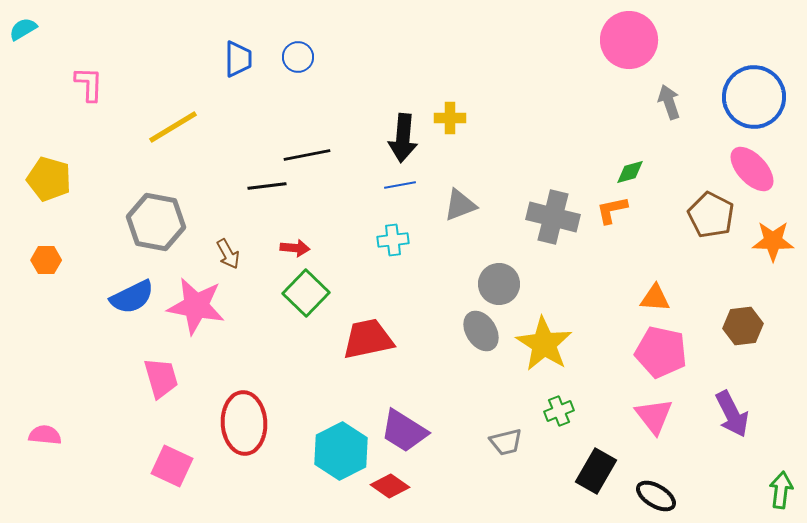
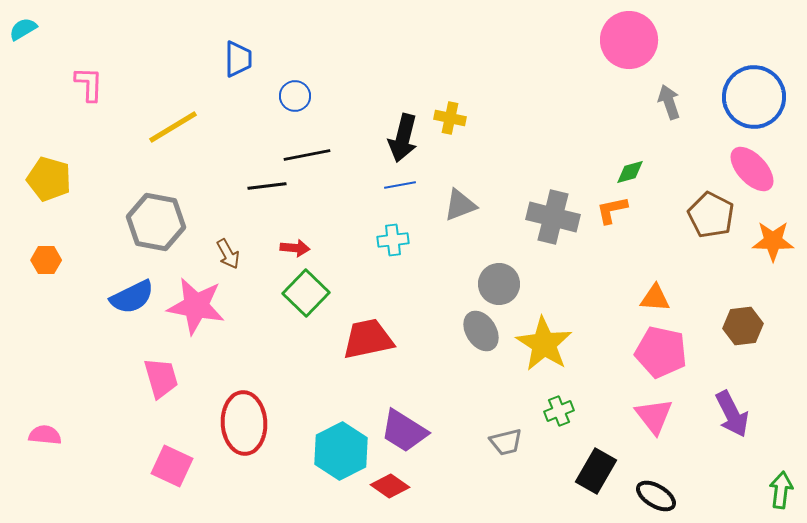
blue circle at (298, 57): moved 3 px left, 39 px down
yellow cross at (450, 118): rotated 12 degrees clockwise
black arrow at (403, 138): rotated 9 degrees clockwise
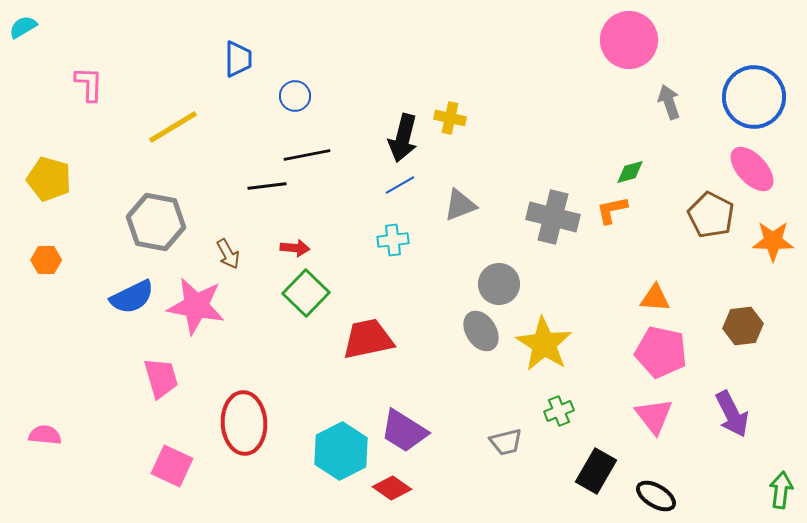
cyan semicircle at (23, 29): moved 2 px up
blue line at (400, 185): rotated 20 degrees counterclockwise
red diamond at (390, 486): moved 2 px right, 2 px down
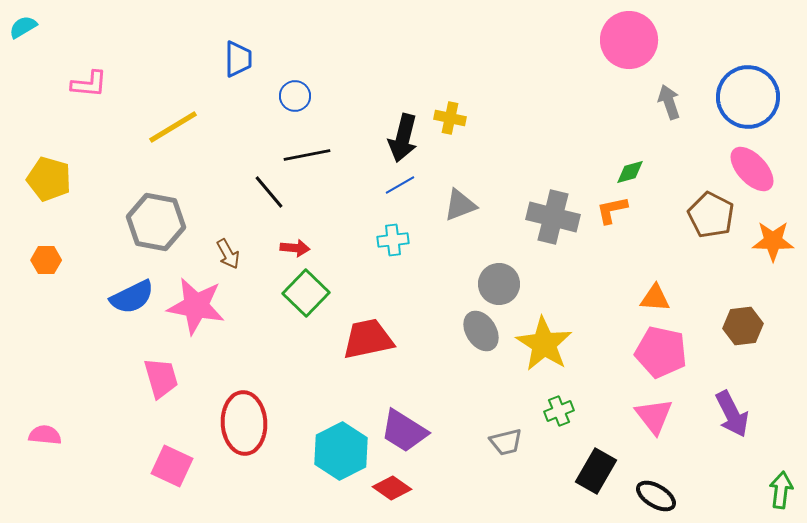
pink L-shape at (89, 84): rotated 93 degrees clockwise
blue circle at (754, 97): moved 6 px left
black line at (267, 186): moved 2 px right, 6 px down; rotated 57 degrees clockwise
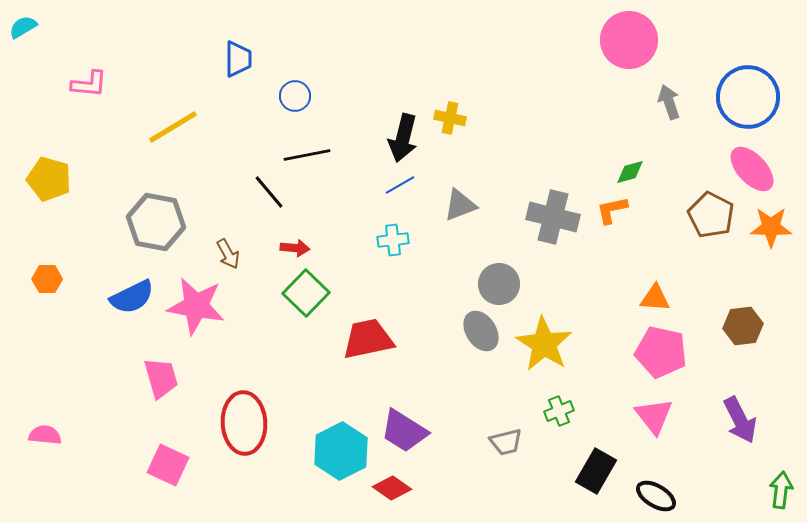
orange star at (773, 241): moved 2 px left, 14 px up
orange hexagon at (46, 260): moved 1 px right, 19 px down
purple arrow at (732, 414): moved 8 px right, 6 px down
pink square at (172, 466): moved 4 px left, 1 px up
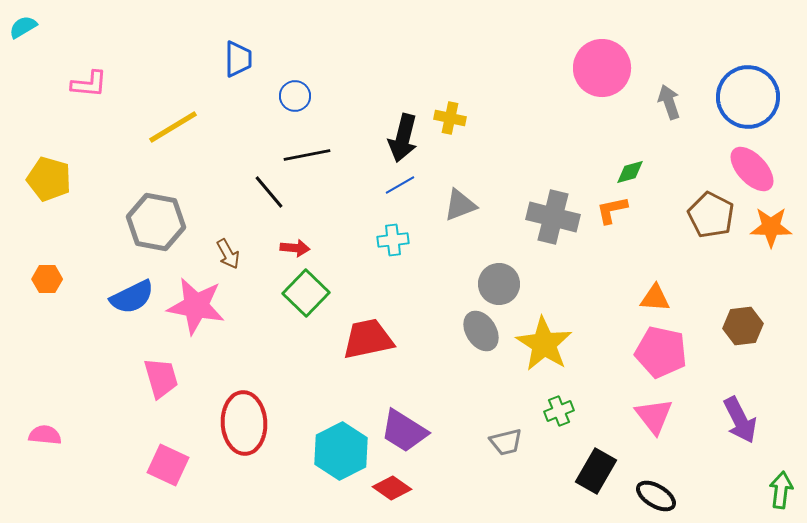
pink circle at (629, 40): moved 27 px left, 28 px down
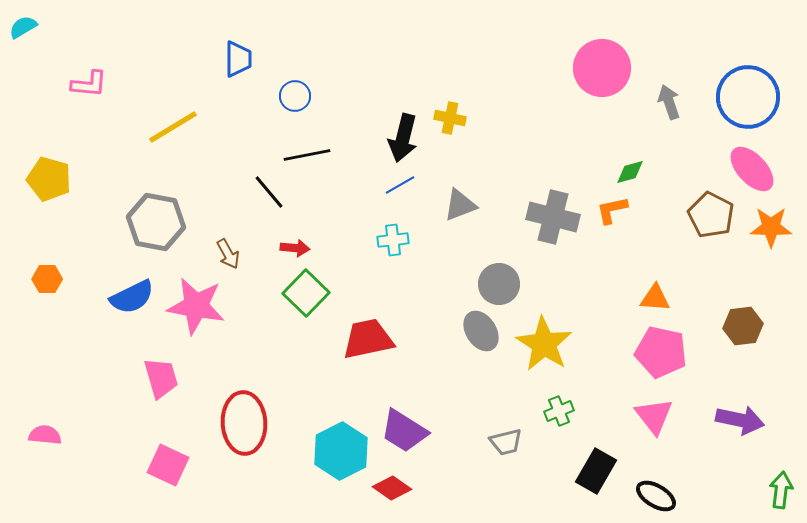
purple arrow at (740, 420): rotated 51 degrees counterclockwise
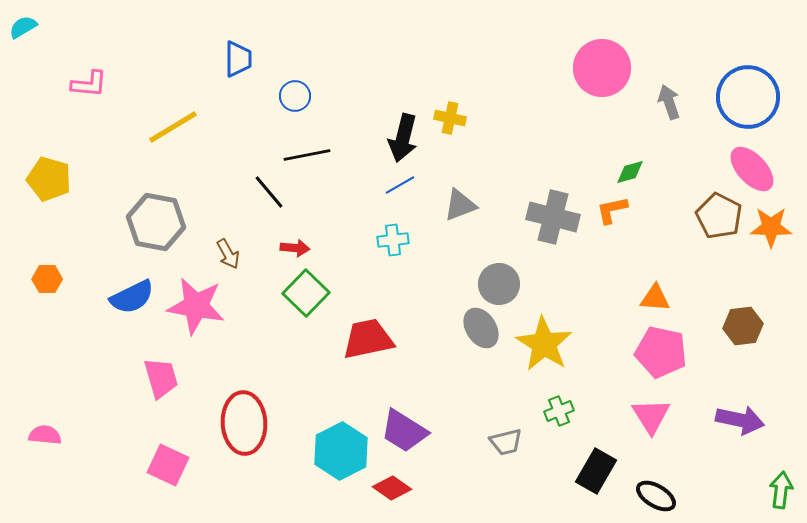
brown pentagon at (711, 215): moved 8 px right, 1 px down
gray ellipse at (481, 331): moved 3 px up
pink triangle at (654, 416): moved 3 px left; rotated 6 degrees clockwise
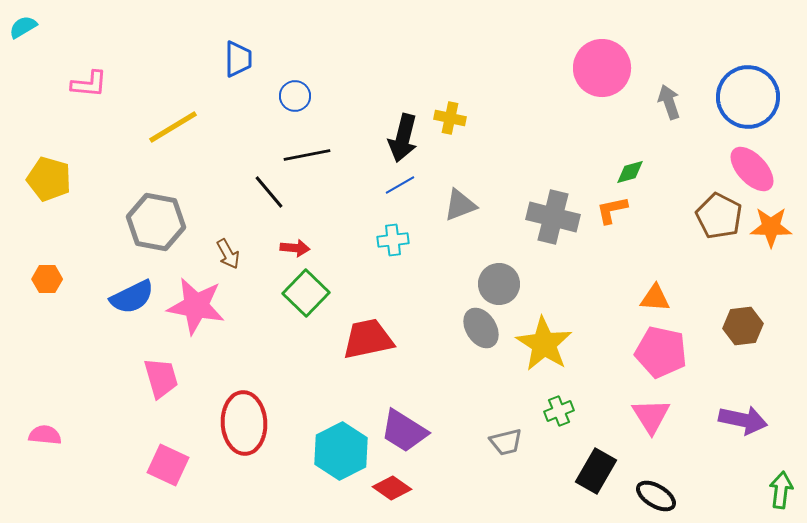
purple arrow at (740, 420): moved 3 px right
